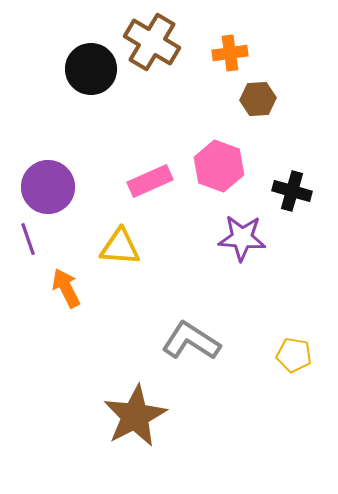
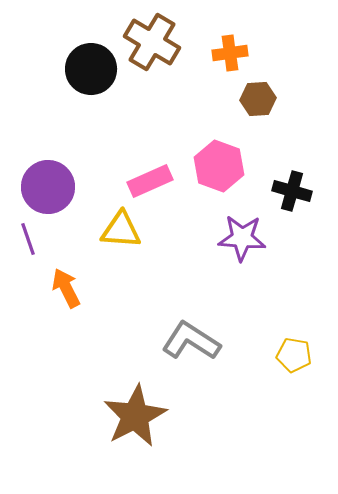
yellow triangle: moved 1 px right, 17 px up
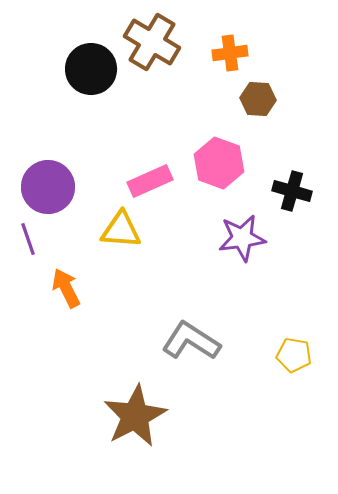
brown hexagon: rotated 8 degrees clockwise
pink hexagon: moved 3 px up
purple star: rotated 12 degrees counterclockwise
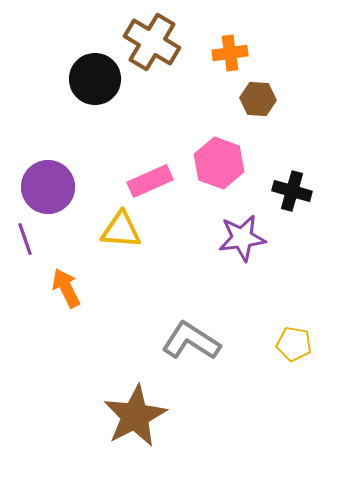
black circle: moved 4 px right, 10 px down
purple line: moved 3 px left
yellow pentagon: moved 11 px up
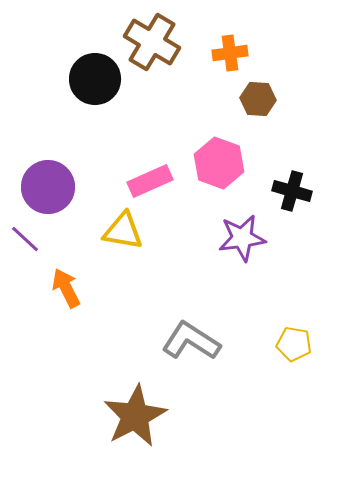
yellow triangle: moved 2 px right, 1 px down; rotated 6 degrees clockwise
purple line: rotated 28 degrees counterclockwise
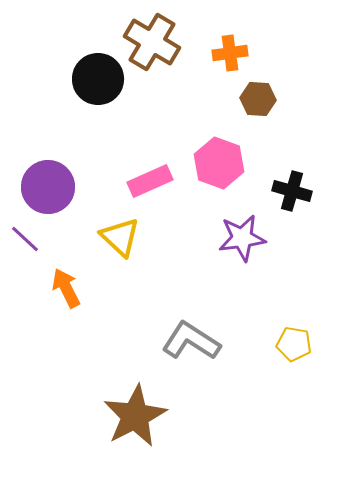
black circle: moved 3 px right
yellow triangle: moved 3 px left, 6 px down; rotated 33 degrees clockwise
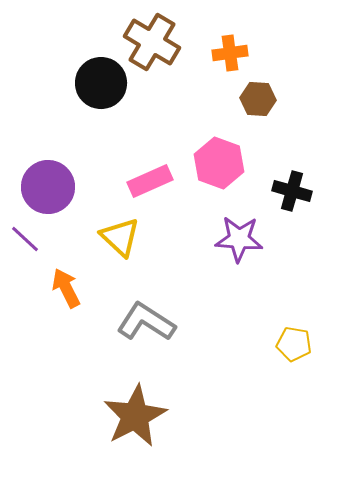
black circle: moved 3 px right, 4 px down
purple star: moved 3 px left, 1 px down; rotated 12 degrees clockwise
gray L-shape: moved 45 px left, 19 px up
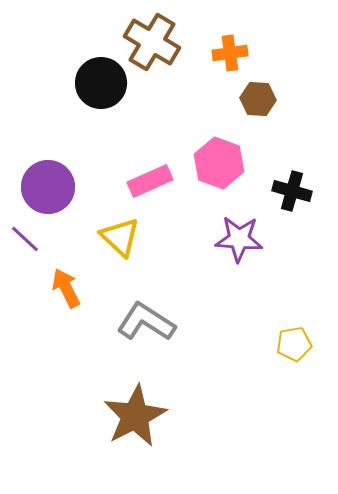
yellow pentagon: rotated 20 degrees counterclockwise
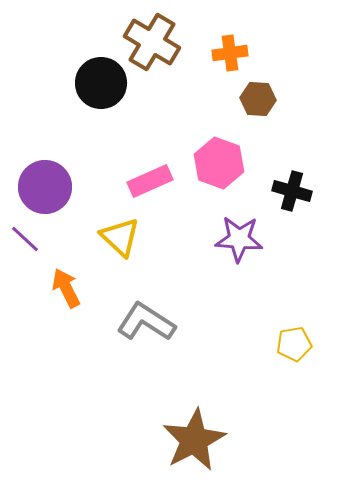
purple circle: moved 3 px left
brown star: moved 59 px right, 24 px down
